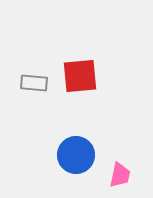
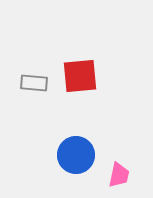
pink trapezoid: moved 1 px left
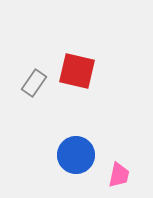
red square: moved 3 px left, 5 px up; rotated 18 degrees clockwise
gray rectangle: rotated 60 degrees counterclockwise
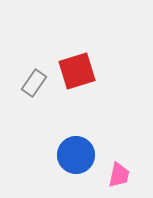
red square: rotated 30 degrees counterclockwise
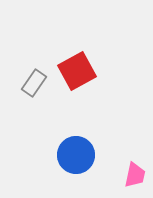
red square: rotated 12 degrees counterclockwise
pink trapezoid: moved 16 px right
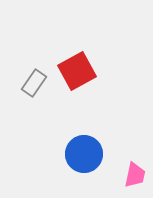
blue circle: moved 8 px right, 1 px up
